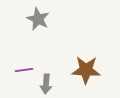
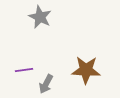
gray star: moved 2 px right, 2 px up
gray arrow: rotated 24 degrees clockwise
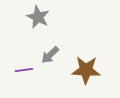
gray star: moved 2 px left
gray arrow: moved 4 px right, 29 px up; rotated 18 degrees clockwise
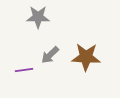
gray star: rotated 25 degrees counterclockwise
brown star: moved 13 px up
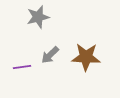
gray star: rotated 15 degrees counterclockwise
purple line: moved 2 px left, 3 px up
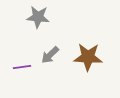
gray star: rotated 20 degrees clockwise
brown star: moved 2 px right
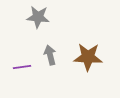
gray arrow: rotated 120 degrees clockwise
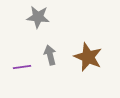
brown star: rotated 20 degrees clockwise
